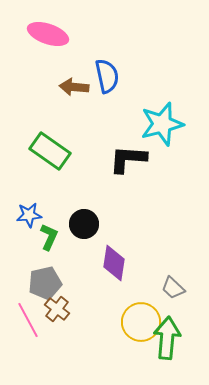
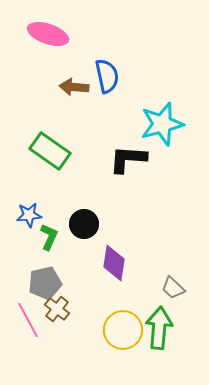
yellow circle: moved 18 px left, 8 px down
green arrow: moved 8 px left, 10 px up
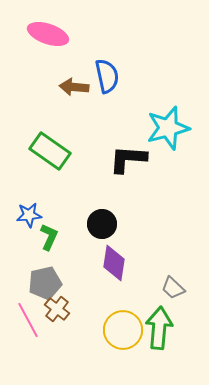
cyan star: moved 6 px right, 4 px down
black circle: moved 18 px right
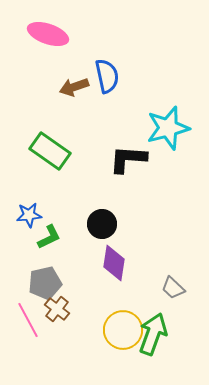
brown arrow: rotated 24 degrees counterclockwise
green L-shape: rotated 40 degrees clockwise
green arrow: moved 6 px left, 6 px down; rotated 15 degrees clockwise
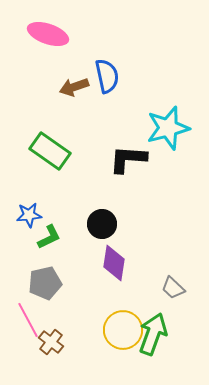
brown cross: moved 6 px left, 33 px down
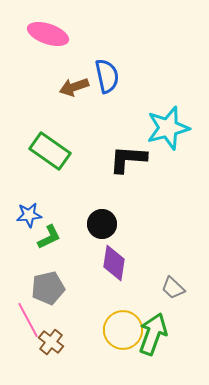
gray pentagon: moved 3 px right, 5 px down
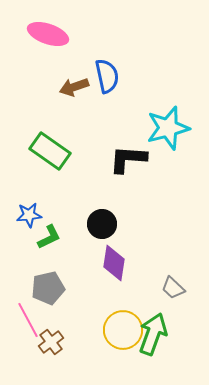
brown cross: rotated 15 degrees clockwise
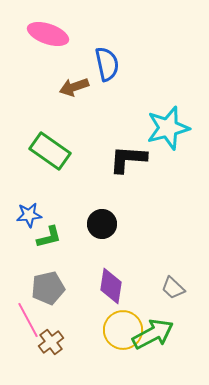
blue semicircle: moved 12 px up
green L-shape: rotated 12 degrees clockwise
purple diamond: moved 3 px left, 23 px down
green arrow: rotated 42 degrees clockwise
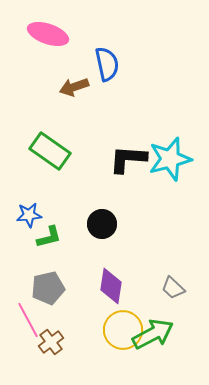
cyan star: moved 2 px right, 31 px down
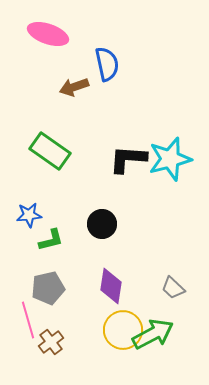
green L-shape: moved 2 px right, 3 px down
pink line: rotated 12 degrees clockwise
